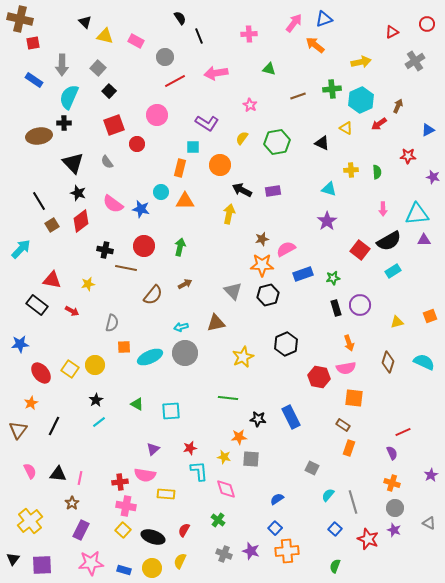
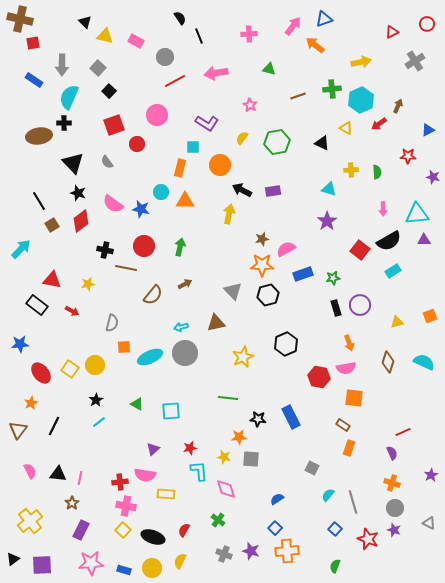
pink arrow at (294, 23): moved 1 px left, 3 px down
black triangle at (13, 559): rotated 16 degrees clockwise
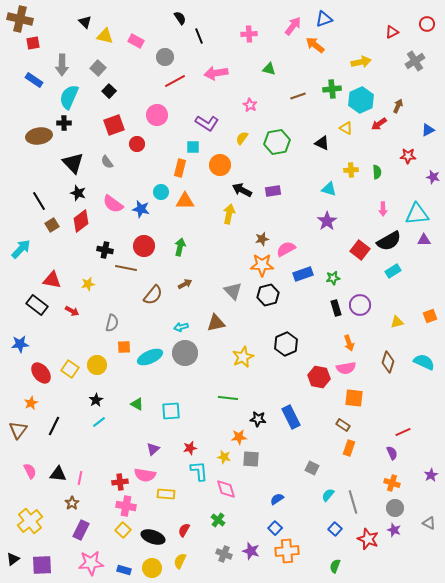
yellow circle at (95, 365): moved 2 px right
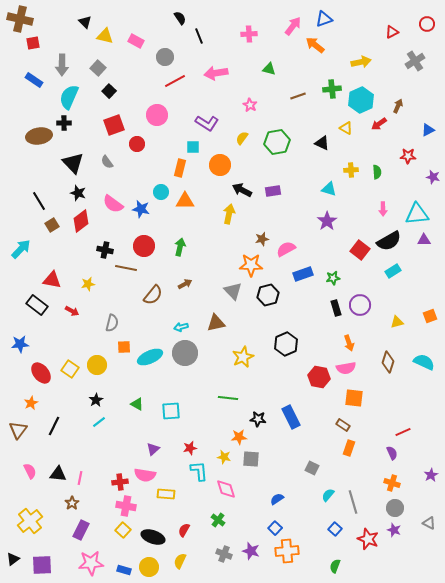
orange star at (262, 265): moved 11 px left
yellow circle at (152, 568): moved 3 px left, 1 px up
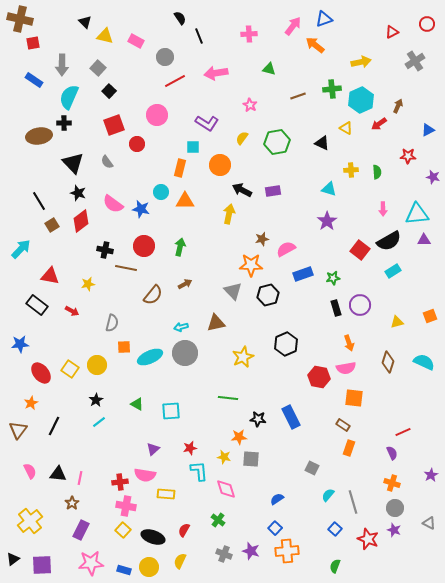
red triangle at (52, 280): moved 2 px left, 4 px up
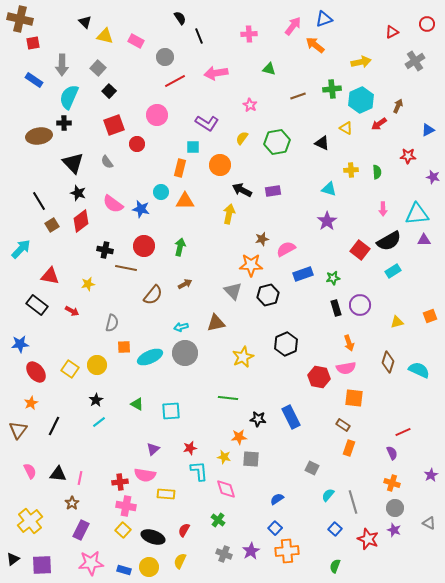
cyan semicircle at (424, 362): moved 5 px left, 8 px down
red ellipse at (41, 373): moved 5 px left, 1 px up
purple star at (251, 551): rotated 24 degrees clockwise
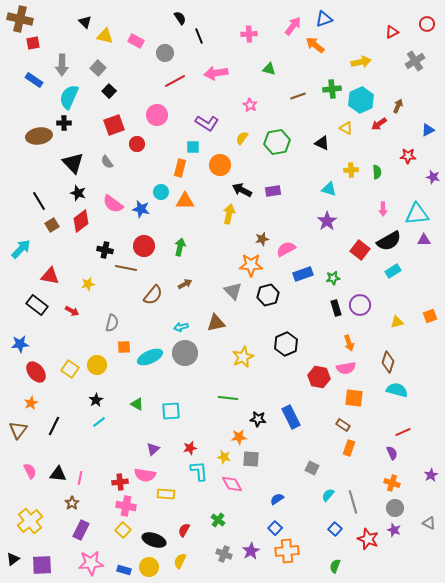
gray circle at (165, 57): moved 4 px up
cyan semicircle at (419, 370): moved 22 px left, 20 px down; rotated 10 degrees counterclockwise
pink diamond at (226, 489): moved 6 px right, 5 px up; rotated 10 degrees counterclockwise
black ellipse at (153, 537): moved 1 px right, 3 px down
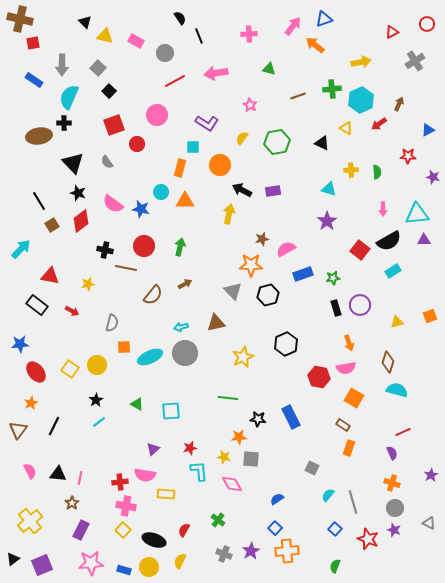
brown arrow at (398, 106): moved 1 px right, 2 px up
orange square at (354, 398): rotated 24 degrees clockwise
purple square at (42, 565): rotated 20 degrees counterclockwise
